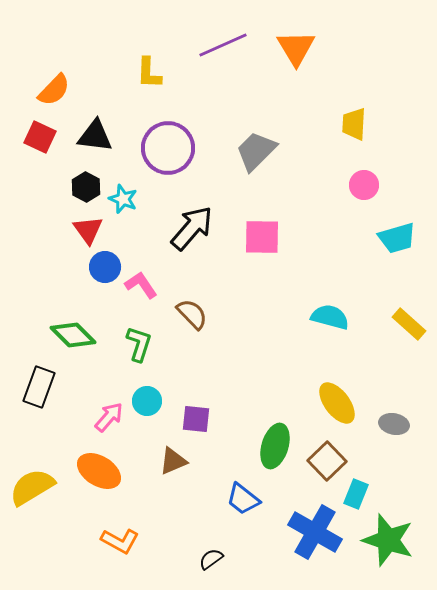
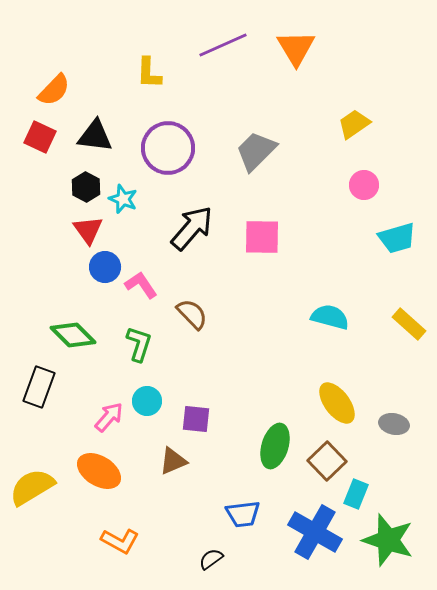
yellow trapezoid: rotated 52 degrees clockwise
blue trapezoid: moved 15 px down; rotated 45 degrees counterclockwise
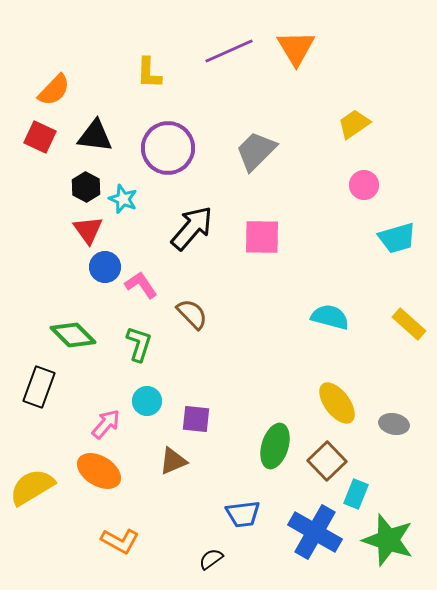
purple line: moved 6 px right, 6 px down
pink arrow: moved 3 px left, 7 px down
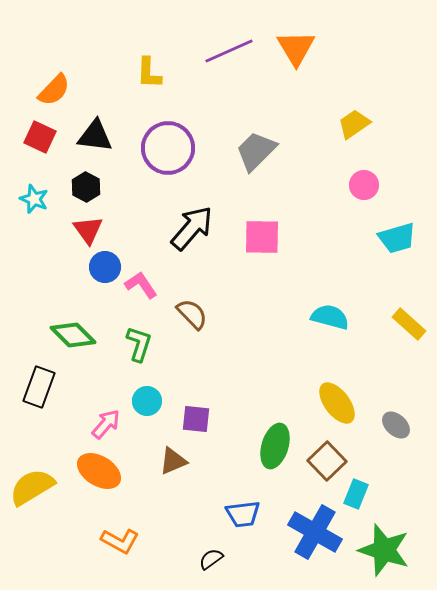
cyan star: moved 89 px left
gray ellipse: moved 2 px right, 1 px down; rotated 32 degrees clockwise
green star: moved 4 px left, 10 px down
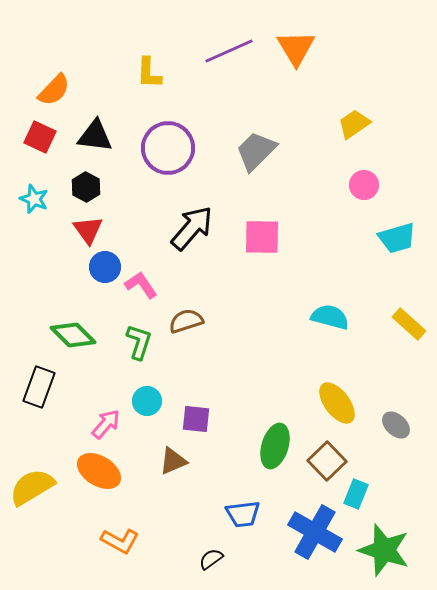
brown semicircle: moved 6 px left, 7 px down; rotated 64 degrees counterclockwise
green L-shape: moved 2 px up
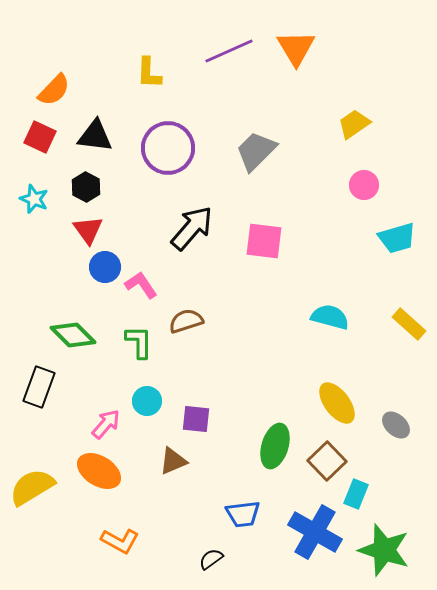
pink square: moved 2 px right, 4 px down; rotated 6 degrees clockwise
green L-shape: rotated 18 degrees counterclockwise
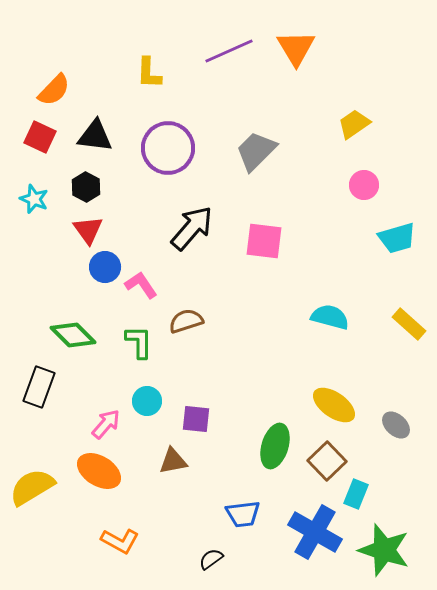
yellow ellipse: moved 3 px left, 2 px down; rotated 18 degrees counterclockwise
brown triangle: rotated 12 degrees clockwise
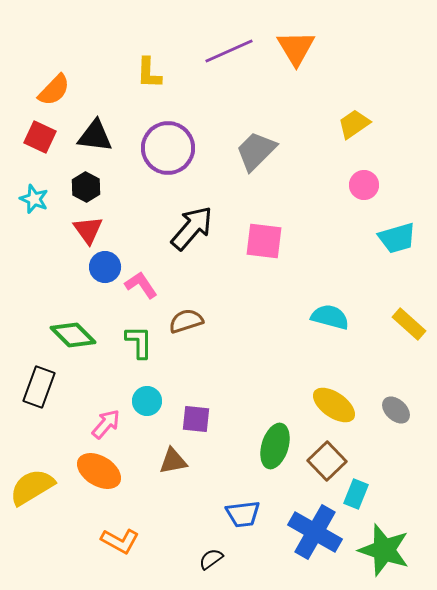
gray ellipse: moved 15 px up
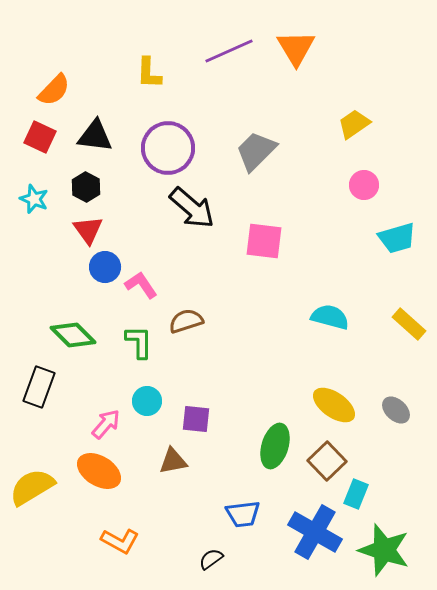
black arrow: moved 20 px up; rotated 90 degrees clockwise
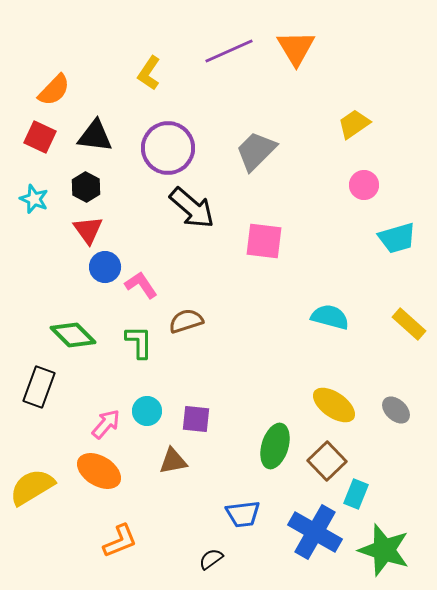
yellow L-shape: rotated 32 degrees clockwise
cyan circle: moved 10 px down
orange L-shape: rotated 51 degrees counterclockwise
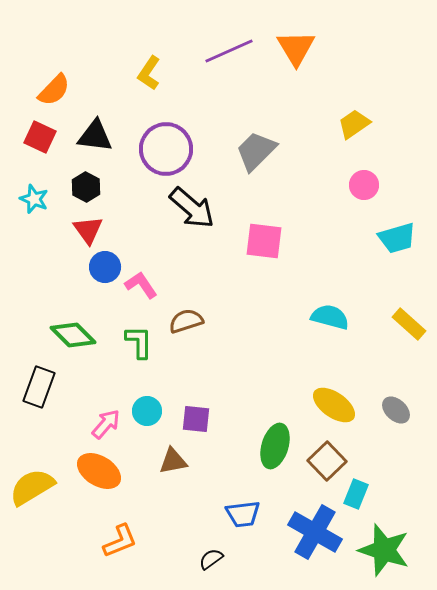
purple circle: moved 2 px left, 1 px down
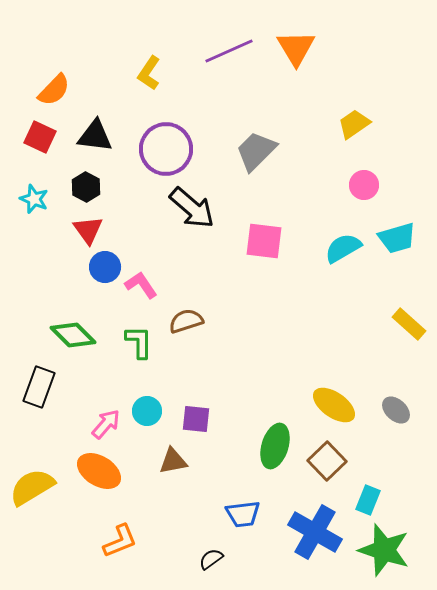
cyan semicircle: moved 13 px right, 69 px up; rotated 45 degrees counterclockwise
cyan rectangle: moved 12 px right, 6 px down
